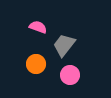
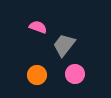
orange circle: moved 1 px right, 11 px down
pink circle: moved 5 px right, 1 px up
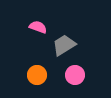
gray trapezoid: rotated 20 degrees clockwise
pink circle: moved 1 px down
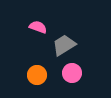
pink circle: moved 3 px left, 2 px up
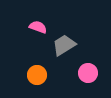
pink circle: moved 16 px right
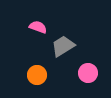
gray trapezoid: moved 1 px left, 1 px down
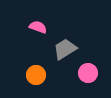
gray trapezoid: moved 2 px right, 3 px down
orange circle: moved 1 px left
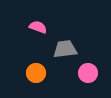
gray trapezoid: rotated 25 degrees clockwise
orange circle: moved 2 px up
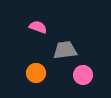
gray trapezoid: moved 1 px down
pink circle: moved 5 px left, 2 px down
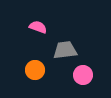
orange circle: moved 1 px left, 3 px up
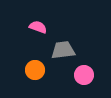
gray trapezoid: moved 2 px left
pink circle: moved 1 px right
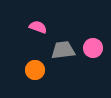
pink circle: moved 9 px right, 27 px up
